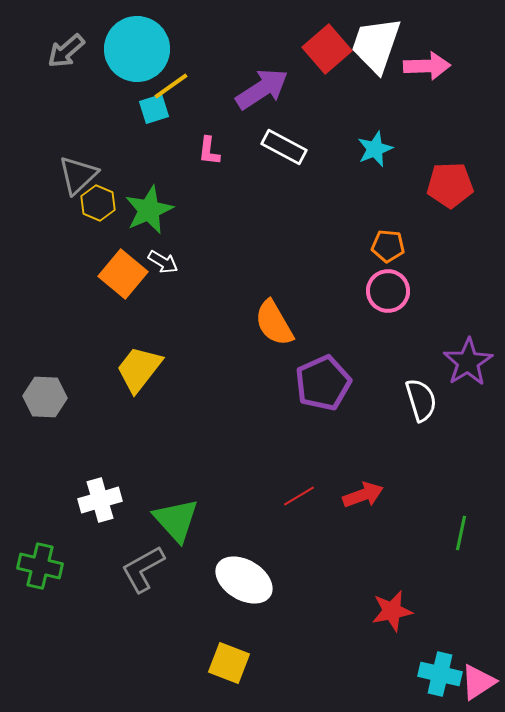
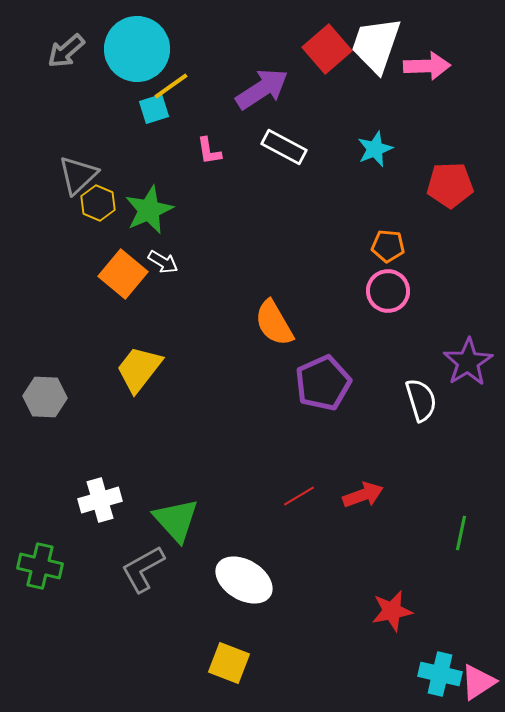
pink L-shape: rotated 16 degrees counterclockwise
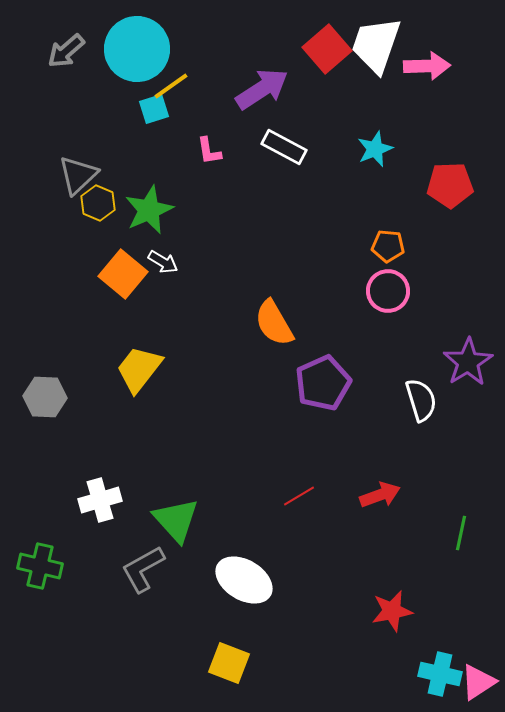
red arrow: moved 17 px right
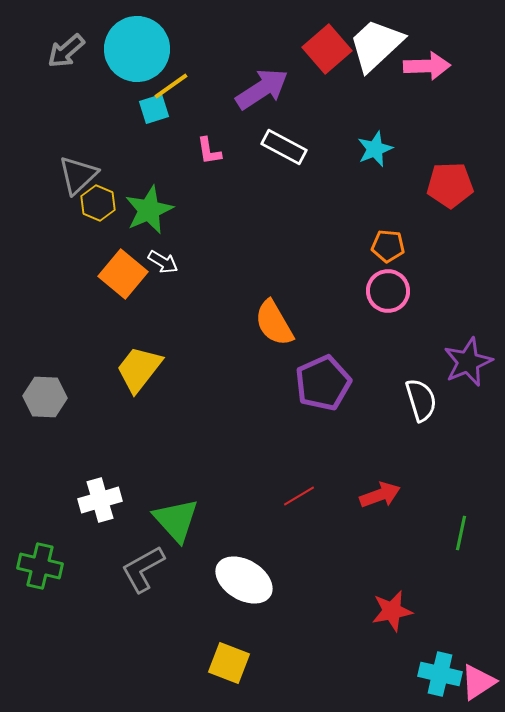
white trapezoid: rotated 28 degrees clockwise
purple star: rotated 9 degrees clockwise
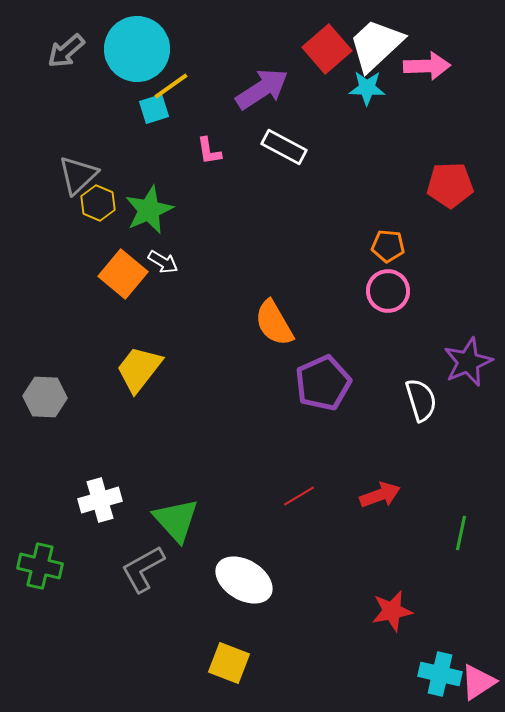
cyan star: moved 8 px left, 61 px up; rotated 24 degrees clockwise
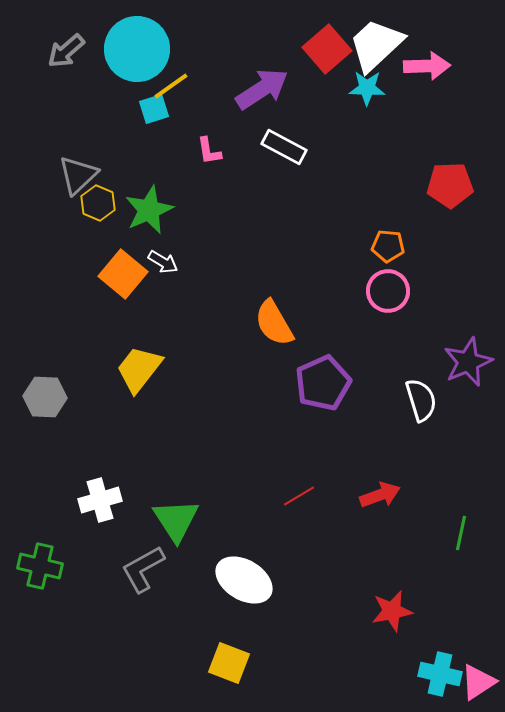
green triangle: rotated 9 degrees clockwise
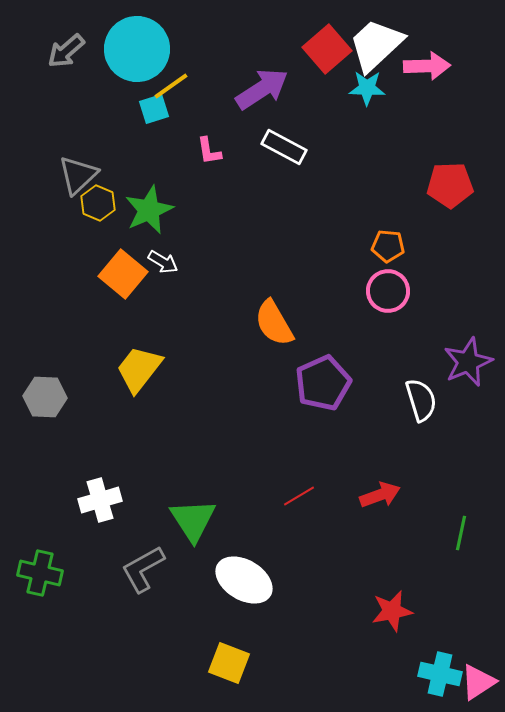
green triangle: moved 17 px right
green cross: moved 7 px down
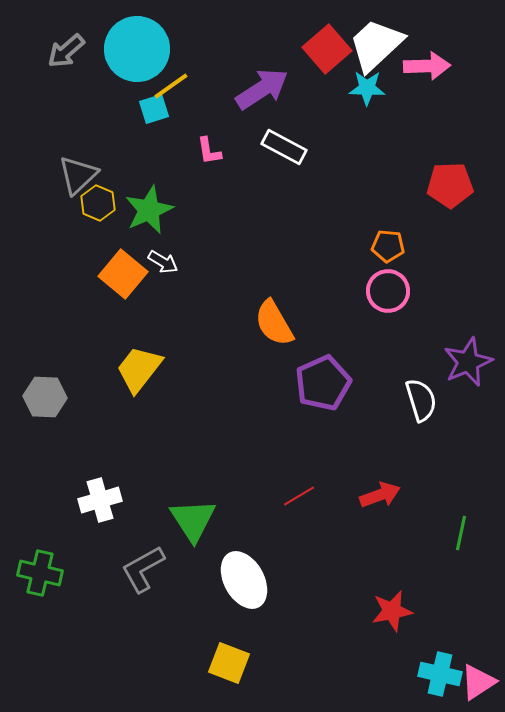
white ellipse: rotated 30 degrees clockwise
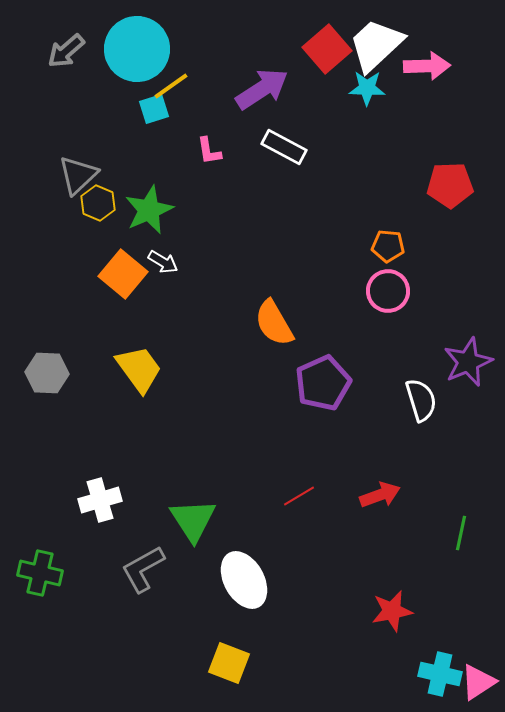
yellow trapezoid: rotated 106 degrees clockwise
gray hexagon: moved 2 px right, 24 px up
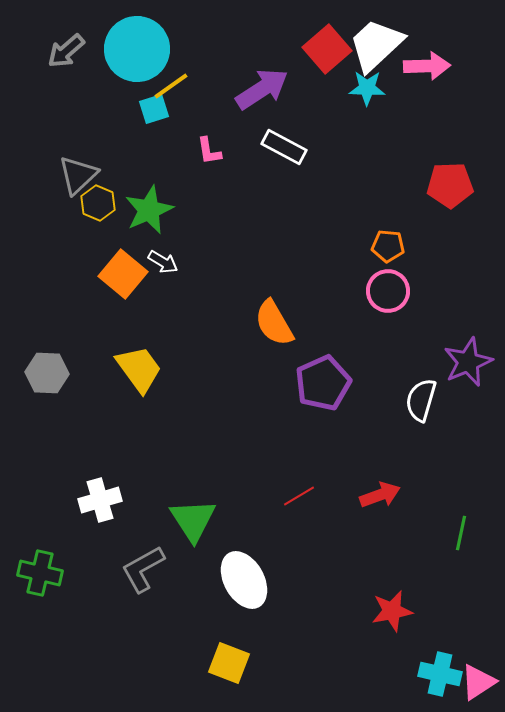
white semicircle: rotated 147 degrees counterclockwise
